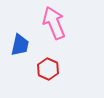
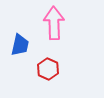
pink arrow: rotated 20 degrees clockwise
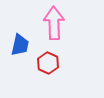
red hexagon: moved 6 px up
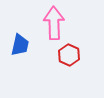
red hexagon: moved 21 px right, 8 px up
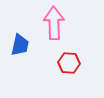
red hexagon: moved 8 px down; rotated 20 degrees counterclockwise
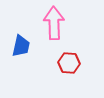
blue trapezoid: moved 1 px right, 1 px down
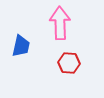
pink arrow: moved 6 px right
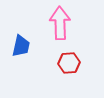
red hexagon: rotated 10 degrees counterclockwise
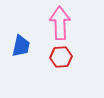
red hexagon: moved 8 px left, 6 px up
